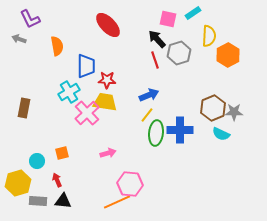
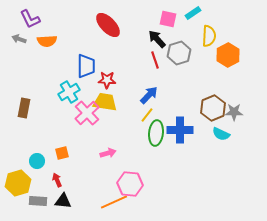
orange semicircle: moved 10 px left, 5 px up; rotated 96 degrees clockwise
blue arrow: rotated 24 degrees counterclockwise
orange line: moved 3 px left
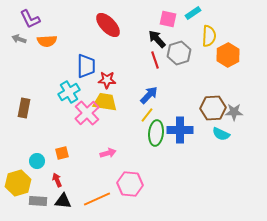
brown hexagon: rotated 20 degrees clockwise
orange line: moved 17 px left, 3 px up
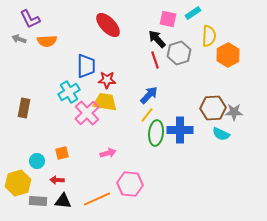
red arrow: rotated 64 degrees counterclockwise
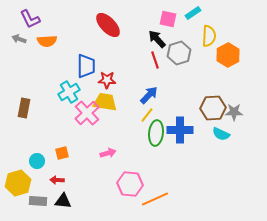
orange line: moved 58 px right
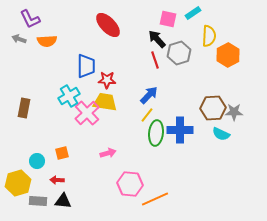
cyan cross: moved 4 px down
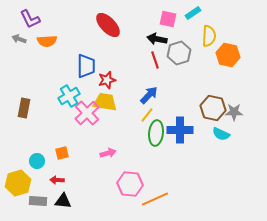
black arrow: rotated 36 degrees counterclockwise
orange hexagon: rotated 20 degrees counterclockwise
red star: rotated 18 degrees counterclockwise
brown hexagon: rotated 15 degrees clockwise
